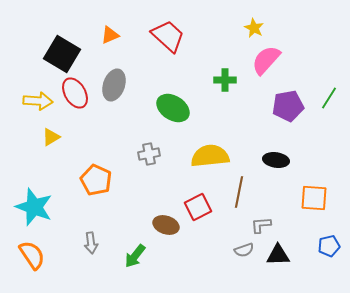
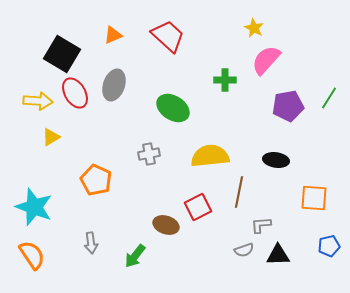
orange triangle: moved 3 px right
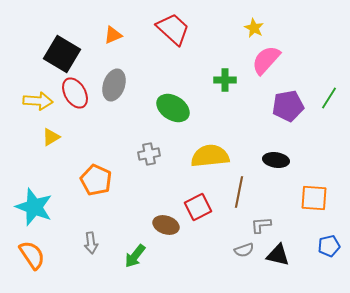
red trapezoid: moved 5 px right, 7 px up
black triangle: rotated 15 degrees clockwise
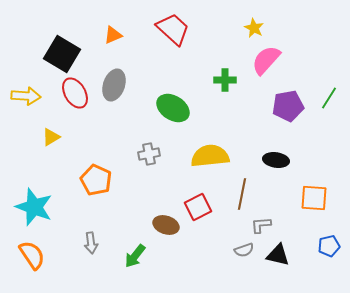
yellow arrow: moved 12 px left, 5 px up
brown line: moved 3 px right, 2 px down
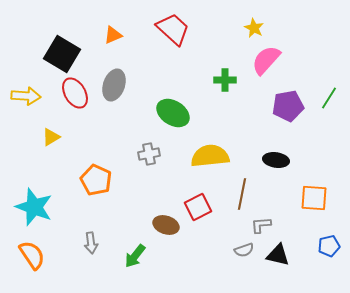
green ellipse: moved 5 px down
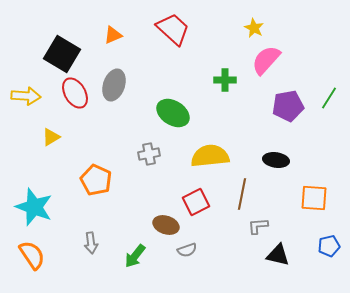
red square: moved 2 px left, 5 px up
gray L-shape: moved 3 px left, 1 px down
gray semicircle: moved 57 px left
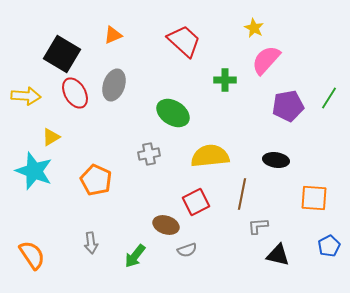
red trapezoid: moved 11 px right, 12 px down
cyan star: moved 36 px up
blue pentagon: rotated 15 degrees counterclockwise
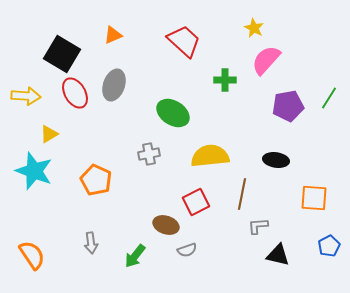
yellow triangle: moved 2 px left, 3 px up
